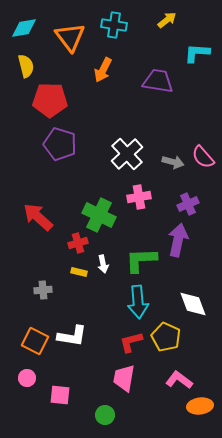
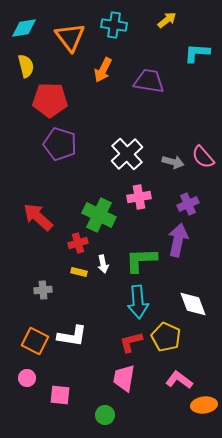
purple trapezoid: moved 9 px left
orange ellipse: moved 4 px right, 1 px up
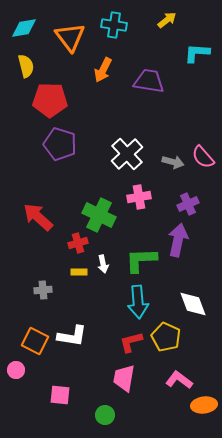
yellow rectangle: rotated 14 degrees counterclockwise
pink circle: moved 11 px left, 8 px up
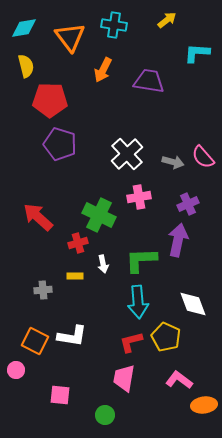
yellow rectangle: moved 4 px left, 4 px down
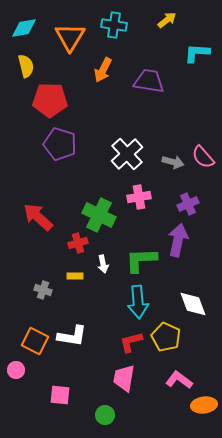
orange triangle: rotated 8 degrees clockwise
gray cross: rotated 24 degrees clockwise
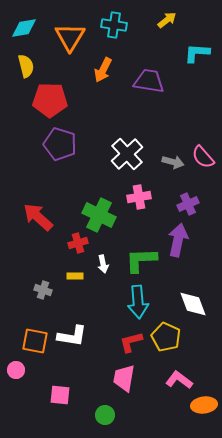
orange square: rotated 16 degrees counterclockwise
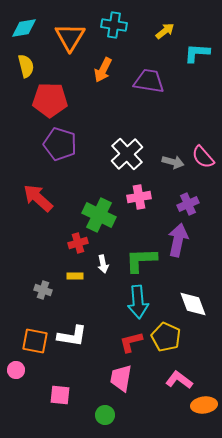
yellow arrow: moved 2 px left, 11 px down
red arrow: moved 19 px up
pink trapezoid: moved 3 px left
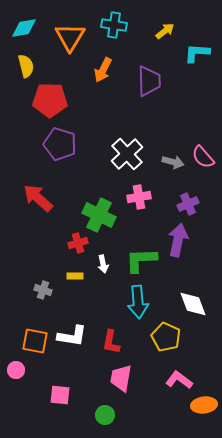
purple trapezoid: rotated 80 degrees clockwise
red L-shape: moved 20 px left; rotated 65 degrees counterclockwise
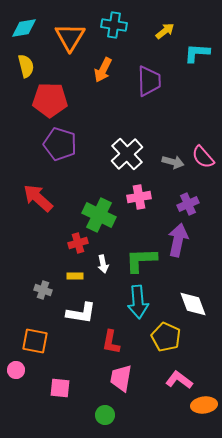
white L-shape: moved 9 px right, 23 px up
pink square: moved 7 px up
